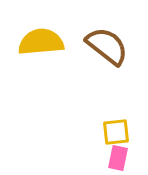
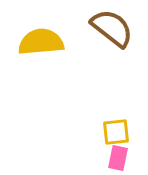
brown semicircle: moved 5 px right, 18 px up
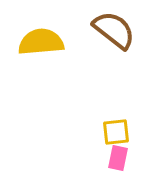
brown semicircle: moved 2 px right, 2 px down
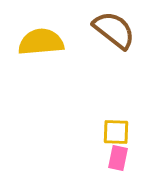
yellow square: rotated 8 degrees clockwise
